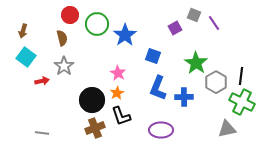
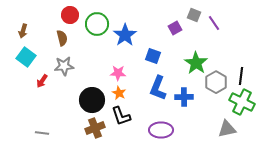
gray star: rotated 30 degrees clockwise
pink star: rotated 28 degrees counterclockwise
red arrow: rotated 136 degrees clockwise
orange star: moved 2 px right; rotated 16 degrees counterclockwise
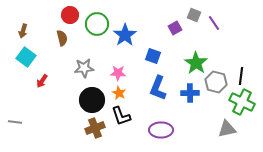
gray star: moved 20 px right, 2 px down
gray hexagon: rotated 15 degrees counterclockwise
blue cross: moved 6 px right, 4 px up
gray line: moved 27 px left, 11 px up
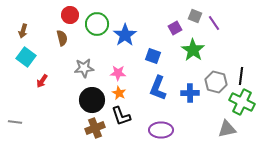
gray square: moved 1 px right, 1 px down
green star: moved 3 px left, 13 px up
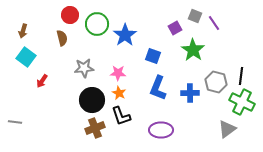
gray triangle: rotated 24 degrees counterclockwise
